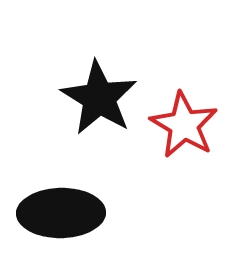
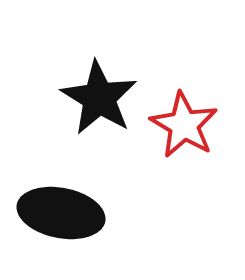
black ellipse: rotated 12 degrees clockwise
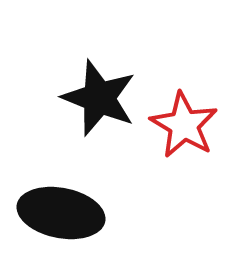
black star: rotated 10 degrees counterclockwise
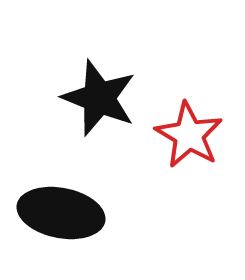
red star: moved 5 px right, 10 px down
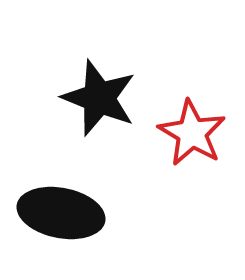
red star: moved 3 px right, 2 px up
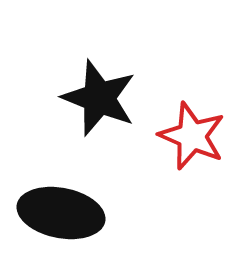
red star: moved 3 px down; rotated 8 degrees counterclockwise
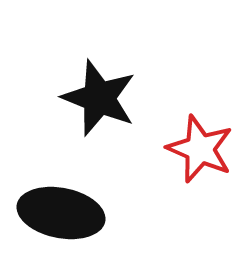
red star: moved 8 px right, 13 px down
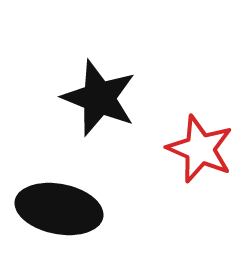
black ellipse: moved 2 px left, 4 px up
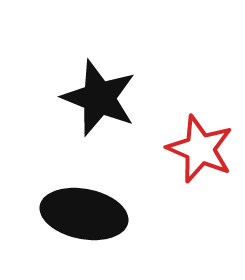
black ellipse: moved 25 px right, 5 px down
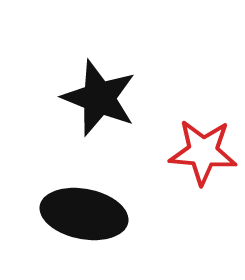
red star: moved 3 px right, 3 px down; rotated 18 degrees counterclockwise
